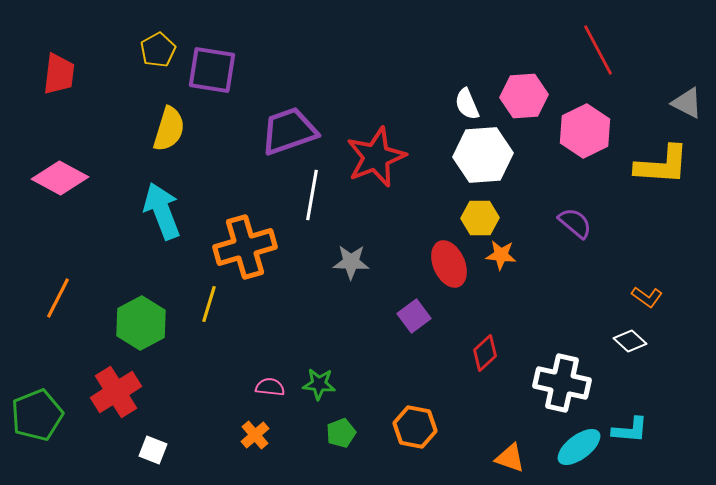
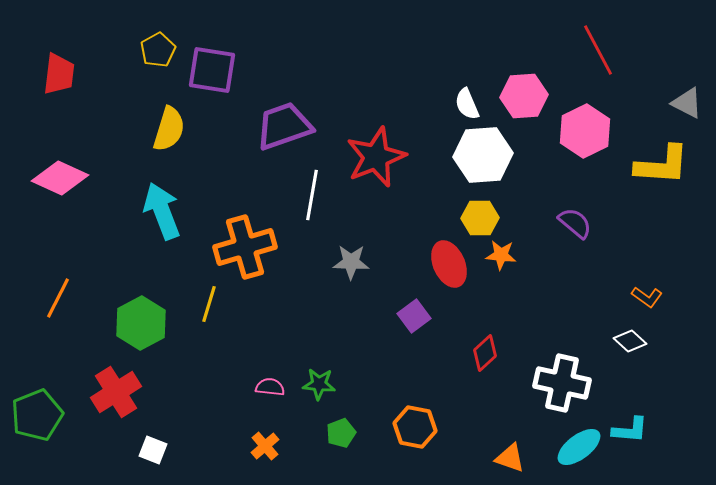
purple trapezoid at (289, 131): moved 5 px left, 5 px up
pink diamond at (60, 178): rotated 4 degrees counterclockwise
orange cross at (255, 435): moved 10 px right, 11 px down
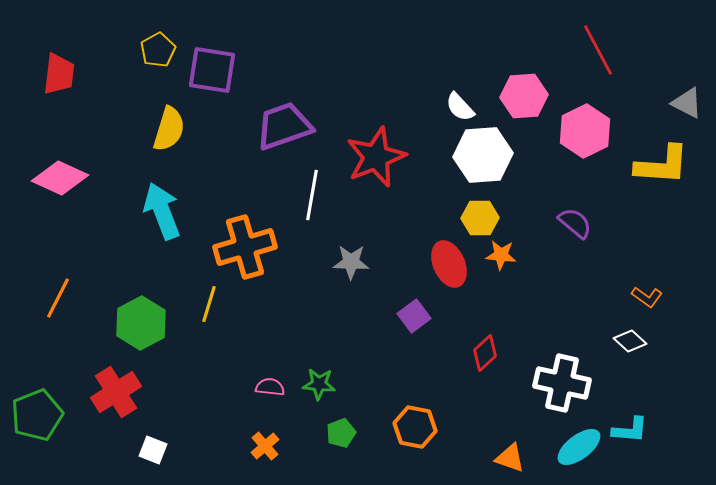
white semicircle at (467, 104): moved 7 px left, 3 px down; rotated 20 degrees counterclockwise
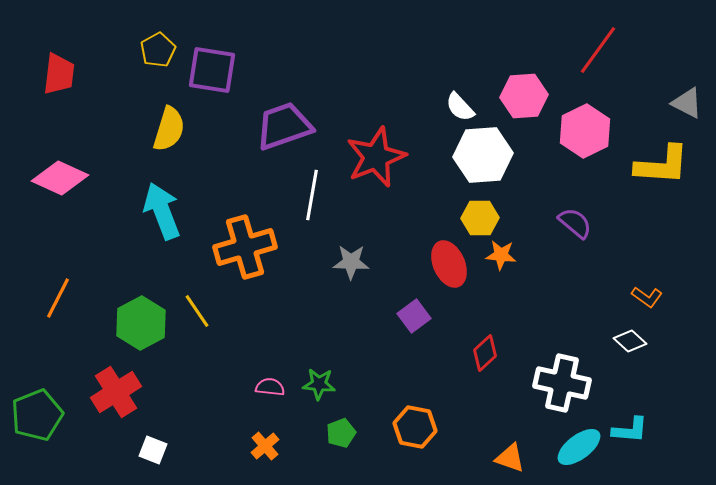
red line at (598, 50): rotated 64 degrees clockwise
yellow line at (209, 304): moved 12 px left, 7 px down; rotated 51 degrees counterclockwise
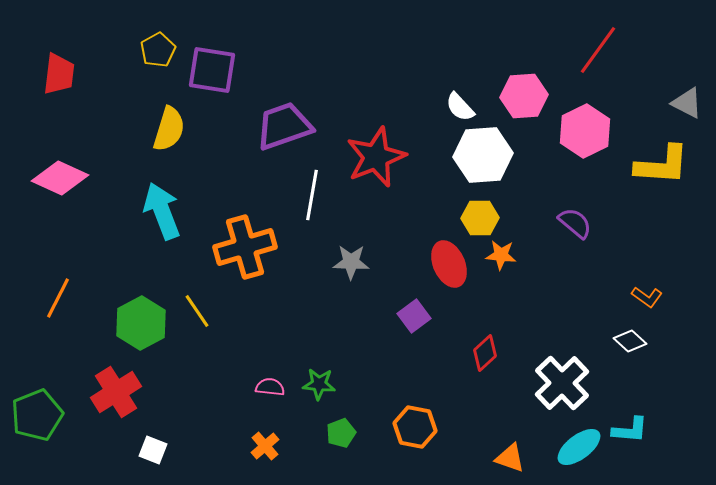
white cross at (562, 383): rotated 34 degrees clockwise
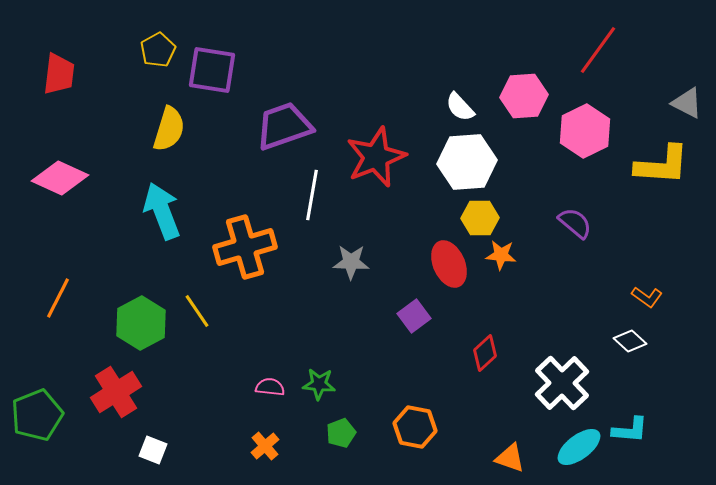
white hexagon at (483, 155): moved 16 px left, 7 px down
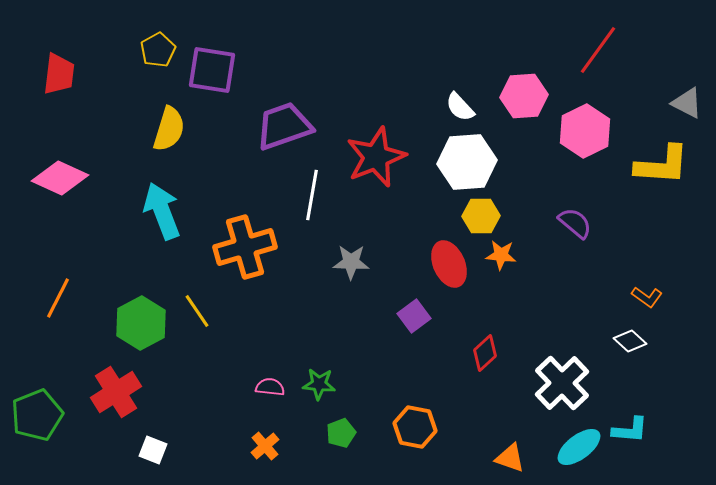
yellow hexagon at (480, 218): moved 1 px right, 2 px up
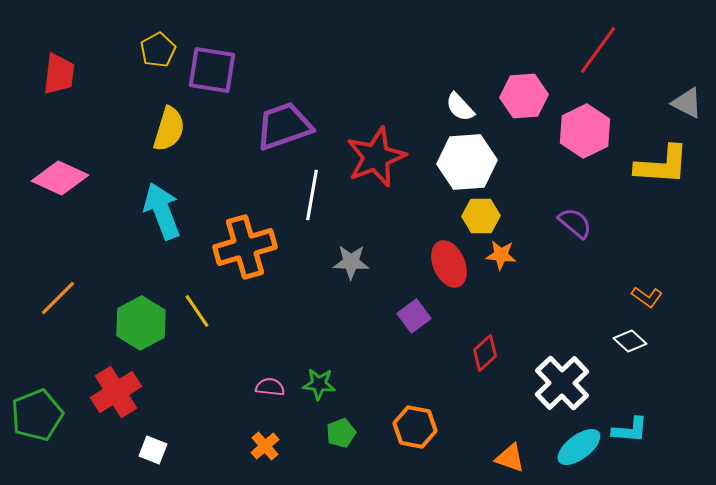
orange line at (58, 298): rotated 18 degrees clockwise
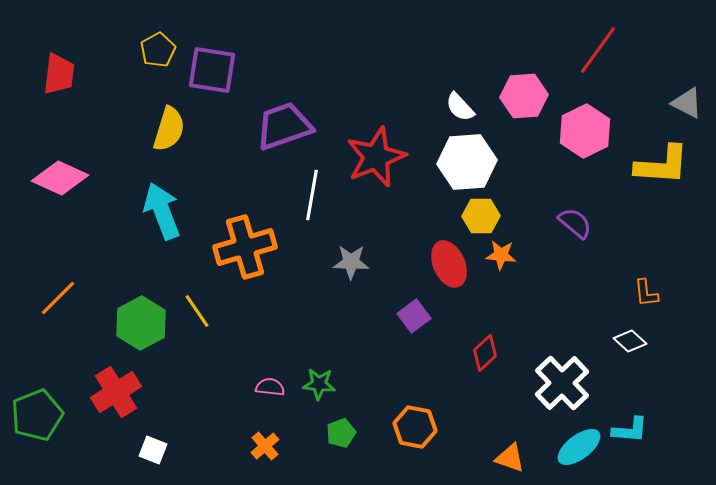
orange L-shape at (647, 297): moved 1 px left, 4 px up; rotated 48 degrees clockwise
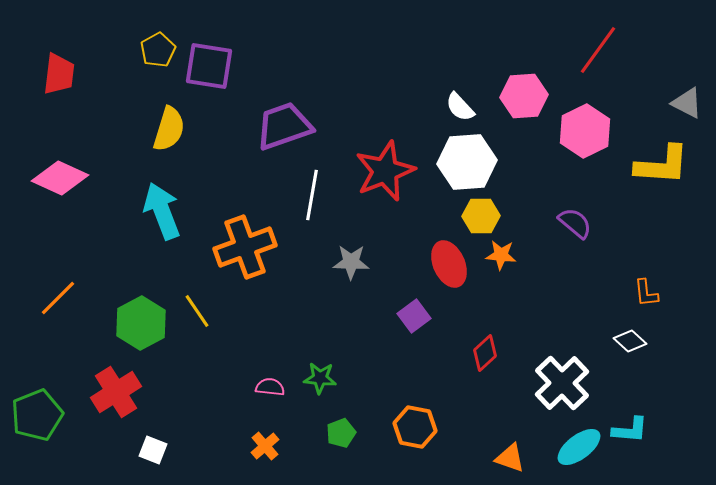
purple square at (212, 70): moved 3 px left, 4 px up
red star at (376, 157): moved 9 px right, 14 px down
orange cross at (245, 247): rotated 4 degrees counterclockwise
green star at (319, 384): moved 1 px right, 6 px up
